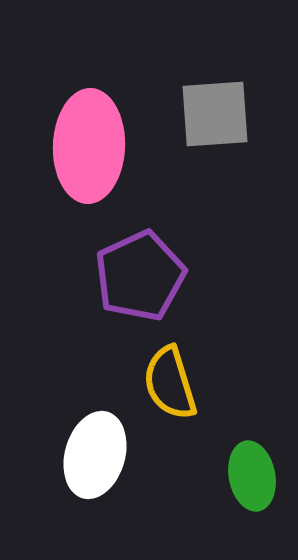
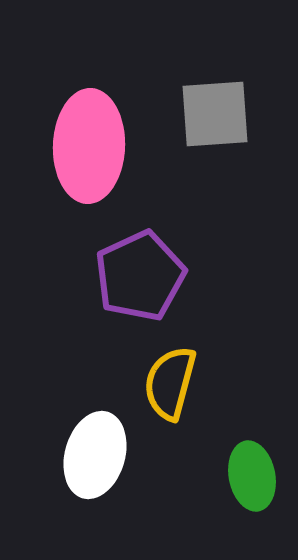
yellow semicircle: rotated 32 degrees clockwise
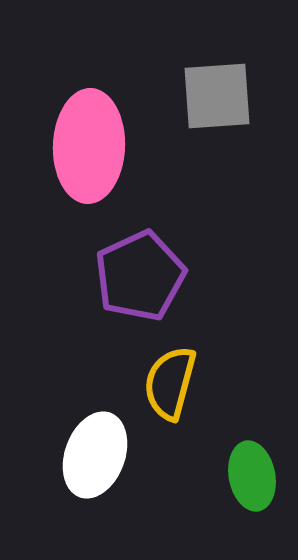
gray square: moved 2 px right, 18 px up
white ellipse: rotated 4 degrees clockwise
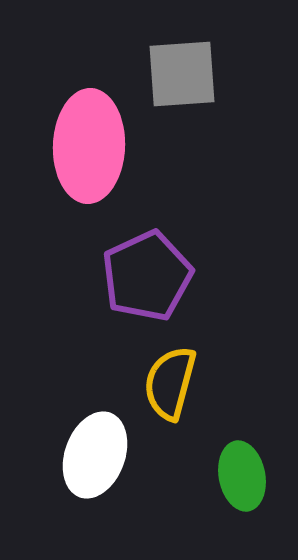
gray square: moved 35 px left, 22 px up
purple pentagon: moved 7 px right
green ellipse: moved 10 px left
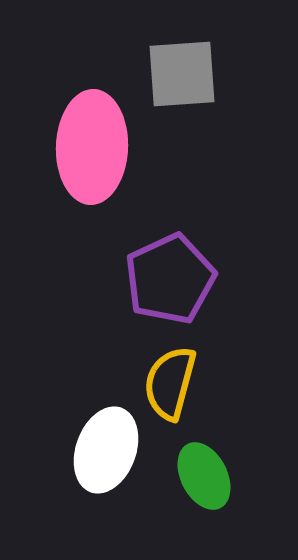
pink ellipse: moved 3 px right, 1 px down
purple pentagon: moved 23 px right, 3 px down
white ellipse: moved 11 px right, 5 px up
green ellipse: moved 38 px left; rotated 16 degrees counterclockwise
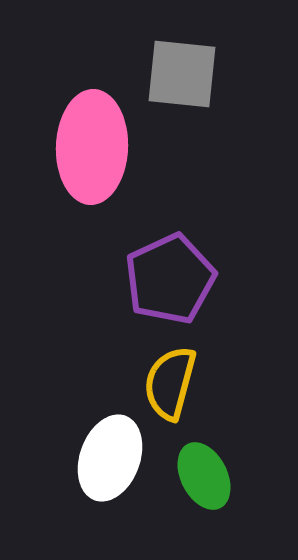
gray square: rotated 10 degrees clockwise
white ellipse: moved 4 px right, 8 px down
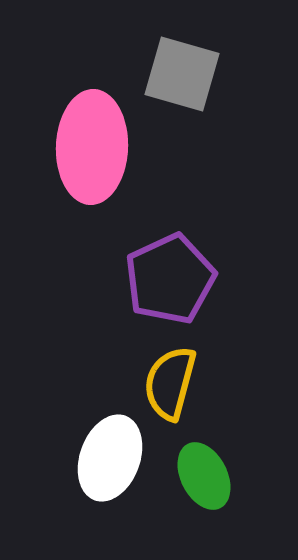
gray square: rotated 10 degrees clockwise
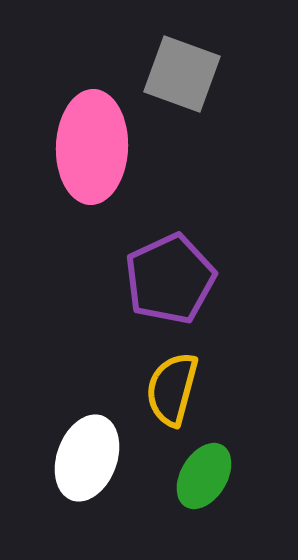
gray square: rotated 4 degrees clockwise
yellow semicircle: moved 2 px right, 6 px down
white ellipse: moved 23 px left
green ellipse: rotated 58 degrees clockwise
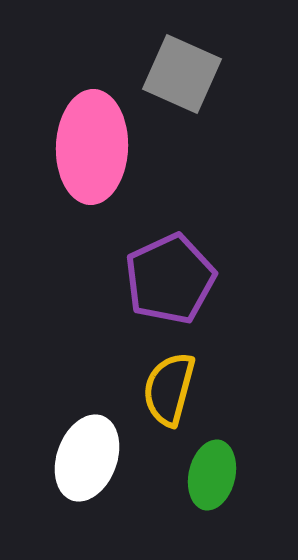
gray square: rotated 4 degrees clockwise
yellow semicircle: moved 3 px left
green ellipse: moved 8 px right, 1 px up; rotated 18 degrees counterclockwise
